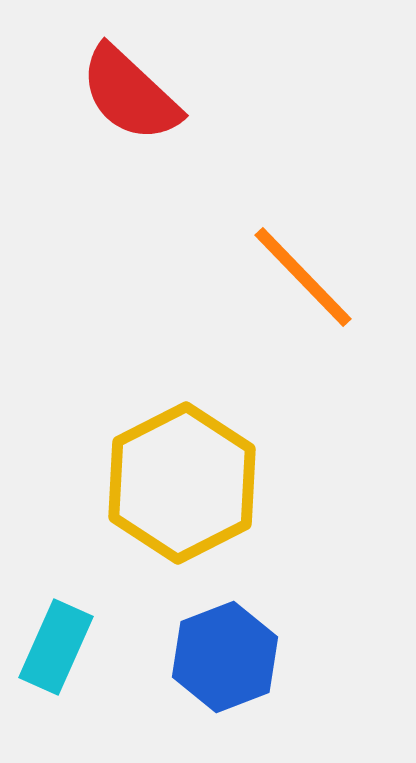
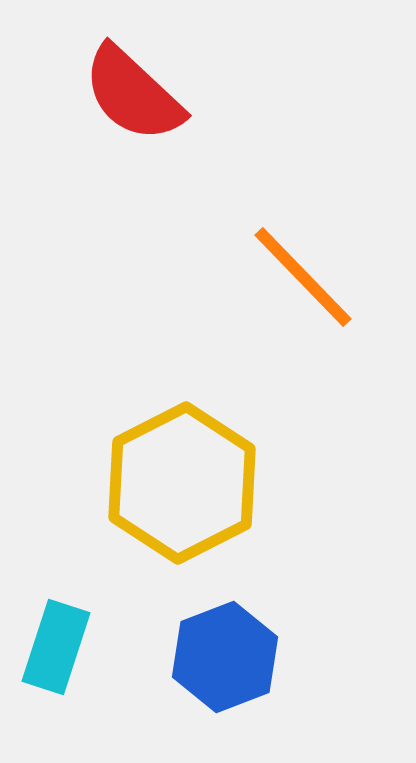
red semicircle: moved 3 px right
cyan rectangle: rotated 6 degrees counterclockwise
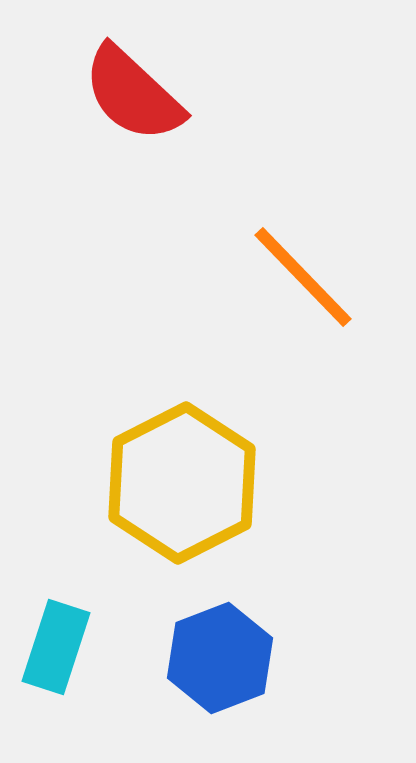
blue hexagon: moved 5 px left, 1 px down
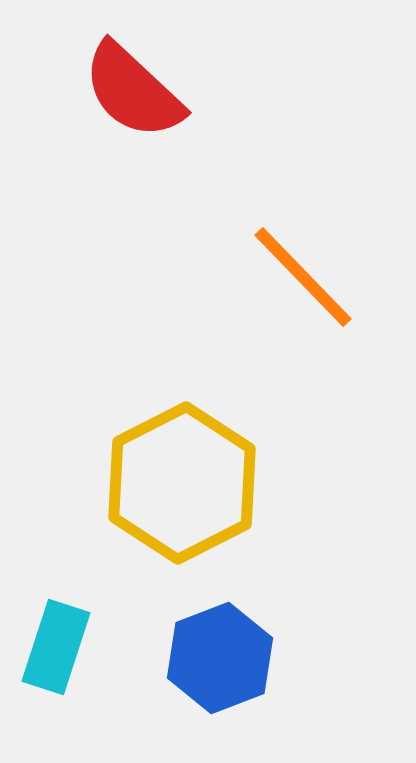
red semicircle: moved 3 px up
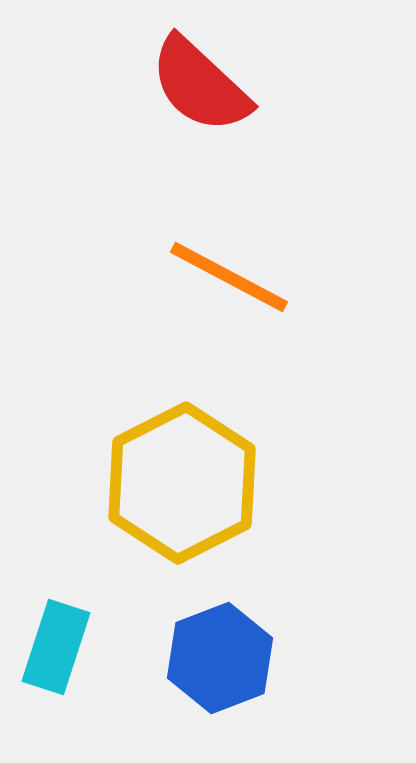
red semicircle: moved 67 px right, 6 px up
orange line: moved 74 px left; rotated 18 degrees counterclockwise
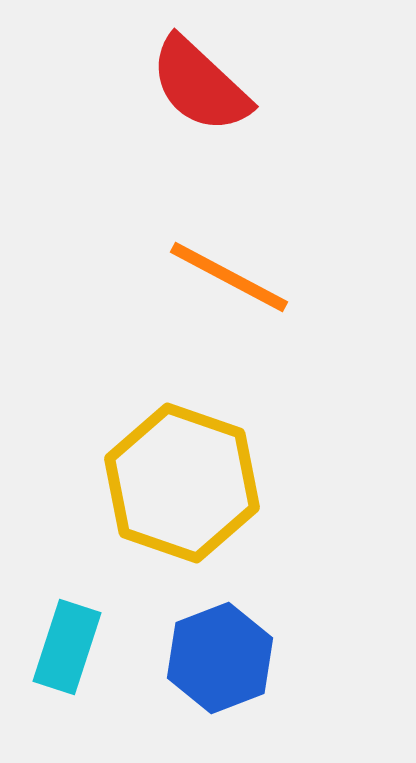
yellow hexagon: rotated 14 degrees counterclockwise
cyan rectangle: moved 11 px right
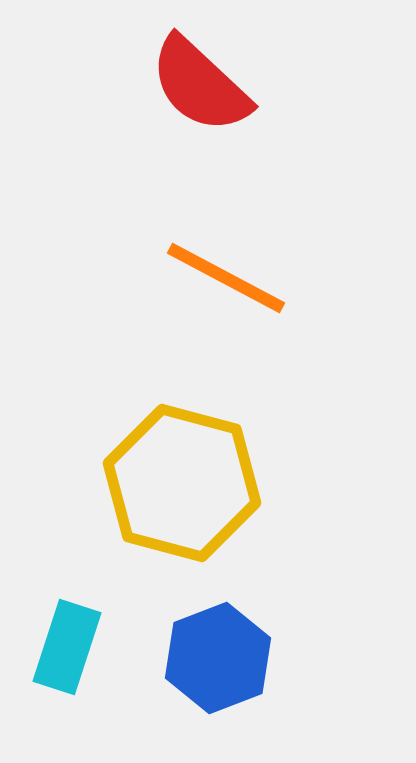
orange line: moved 3 px left, 1 px down
yellow hexagon: rotated 4 degrees counterclockwise
blue hexagon: moved 2 px left
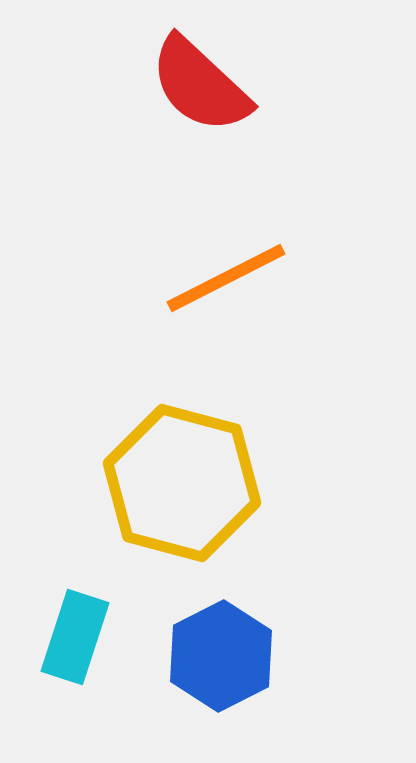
orange line: rotated 55 degrees counterclockwise
cyan rectangle: moved 8 px right, 10 px up
blue hexagon: moved 3 px right, 2 px up; rotated 6 degrees counterclockwise
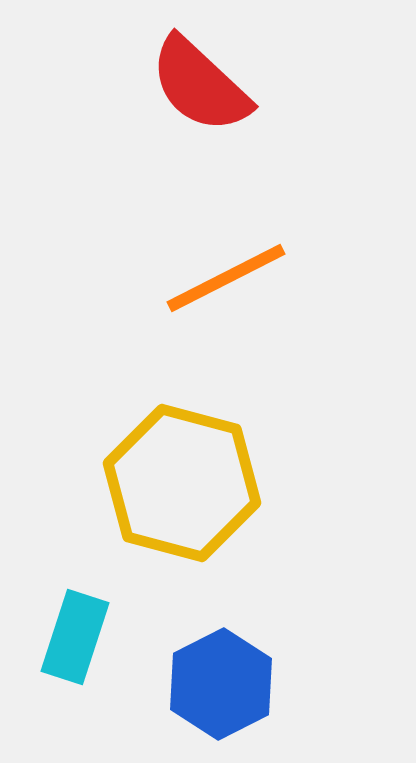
blue hexagon: moved 28 px down
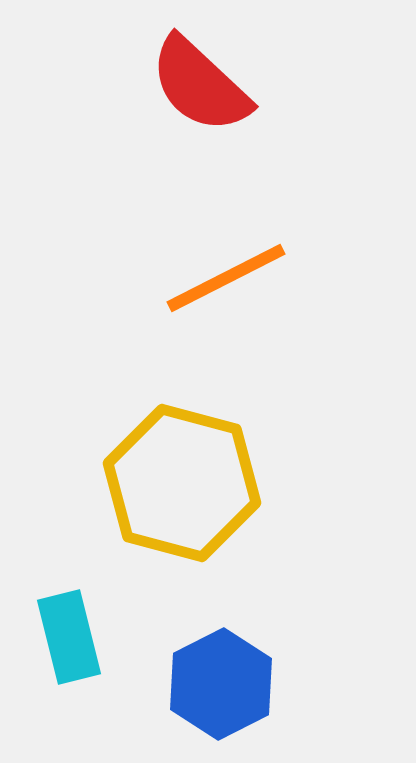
cyan rectangle: moved 6 px left; rotated 32 degrees counterclockwise
